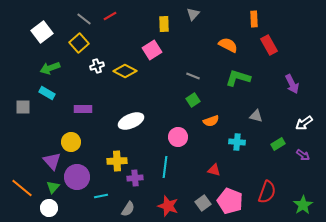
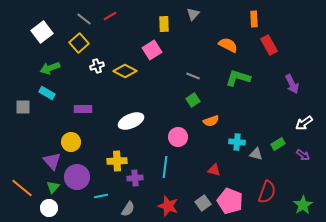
gray triangle at (256, 116): moved 38 px down
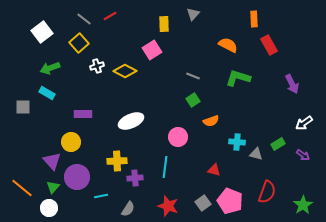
purple rectangle at (83, 109): moved 5 px down
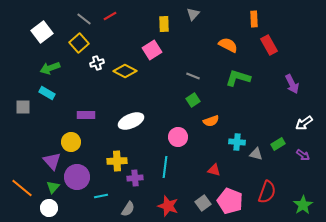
white cross at (97, 66): moved 3 px up
purple rectangle at (83, 114): moved 3 px right, 1 px down
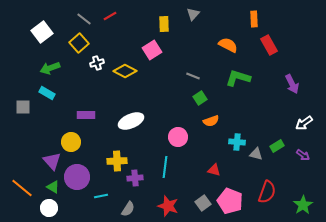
green square at (193, 100): moved 7 px right, 2 px up
green rectangle at (278, 144): moved 1 px left, 2 px down
green triangle at (53, 187): rotated 40 degrees counterclockwise
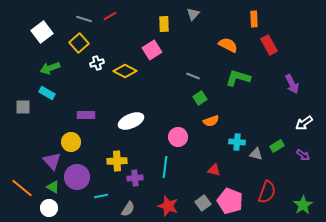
gray line at (84, 19): rotated 21 degrees counterclockwise
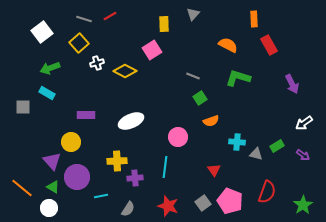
red triangle at (214, 170): rotated 40 degrees clockwise
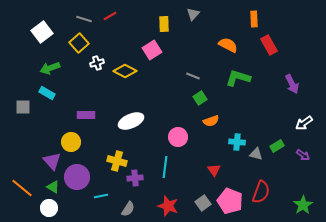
yellow cross at (117, 161): rotated 18 degrees clockwise
red semicircle at (267, 192): moved 6 px left
